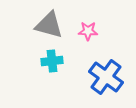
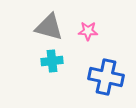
gray triangle: moved 2 px down
blue cross: rotated 24 degrees counterclockwise
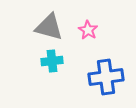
pink star: moved 1 px up; rotated 30 degrees clockwise
blue cross: rotated 20 degrees counterclockwise
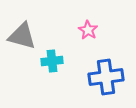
gray triangle: moved 27 px left, 9 px down
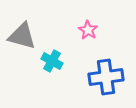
cyan cross: rotated 35 degrees clockwise
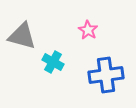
cyan cross: moved 1 px right, 1 px down
blue cross: moved 2 px up
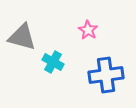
gray triangle: moved 1 px down
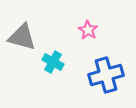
blue cross: rotated 8 degrees counterclockwise
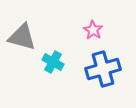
pink star: moved 5 px right
blue cross: moved 3 px left, 6 px up
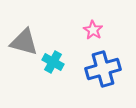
gray triangle: moved 2 px right, 5 px down
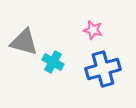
pink star: rotated 18 degrees counterclockwise
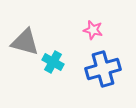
gray triangle: moved 1 px right
